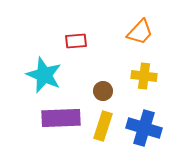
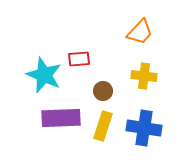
red rectangle: moved 3 px right, 18 px down
blue cross: rotated 8 degrees counterclockwise
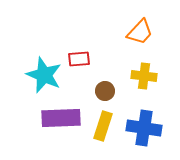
brown circle: moved 2 px right
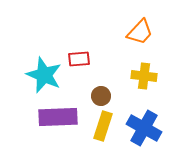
brown circle: moved 4 px left, 5 px down
purple rectangle: moved 3 px left, 1 px up
blue cross: rotated 20 degrees clockwise
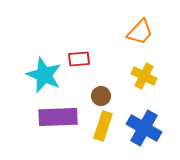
yellow cross: rotated 20 degrees clockwise
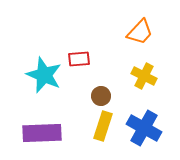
purple rectangle: moved 16 px left, 16 px down
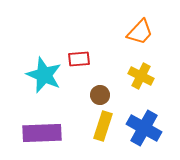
yellow cross: moved 3 px left
brown circle: moved 1 px left, 1 px up
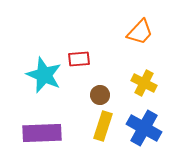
yellow cross: moved 3 px right, 7 px down
